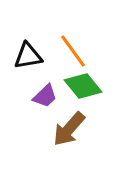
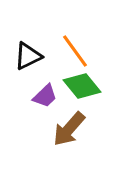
orange line: moved 2 px right
black triangle: rotated 16 degrees counterclockwise
green diamond: moved 1 px left
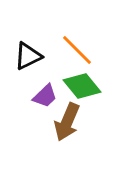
orange line: moved 2 px right, 1 px up; rotated 9 degrees counterclockwise
brown arrow: moved 2 px left, 7 px up; rotated 18 degrees counterclockwise
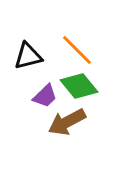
black triangle: rotated 12 degrees clockwise
green diamond: moved 3 px left
brown arrow: rotated 39 degrees clockwise
